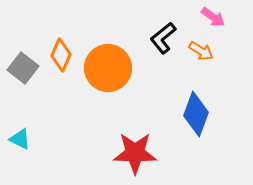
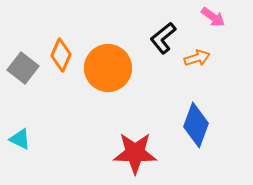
orange arrow: moved 4 px left, 7 px down; rotated 50 degrees counterclockwise
blue diamond: moved 11 px down
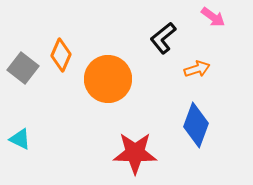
orange arrow: moved 11 px down
orange circle: moved 11 px down
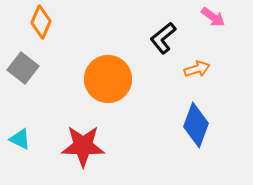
orange diamond: moved 20 px left, 33 px up
red star: moved 52 px left, 7 px up
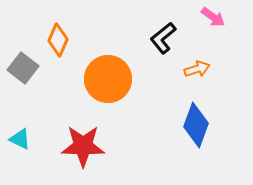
orange diamond: moved 17 px right, 18 px down
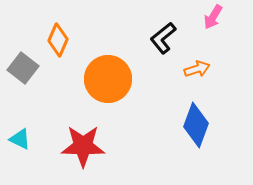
pink arrow: rotated 85 degrees clockwise
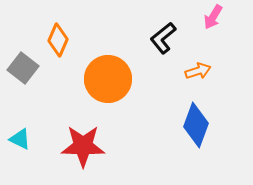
orange arrow: moved 1 px right, 2 px down
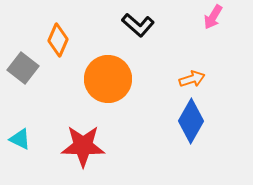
black L-shape: moved 25 px left, 13 px up; rotated 100 degrees counterclockwise
orange arrow: moved 6 px left, 8 px down
blue diamond: moved 5 px left, 4 px up; rotated 9 degrees clockwise
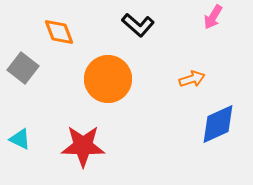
orange diamond: moved 1 px right, 8 px up; rotated 44 degrees counterclockwise
blue diamond: moved 27 px right, 3 px down; rotated 36 degrees clockwise
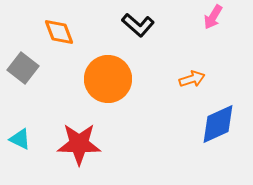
red star: moved 4 px left, 2 px up
